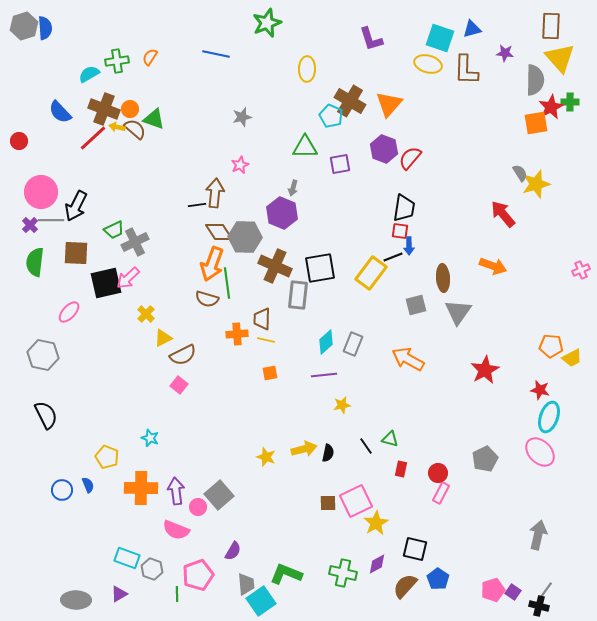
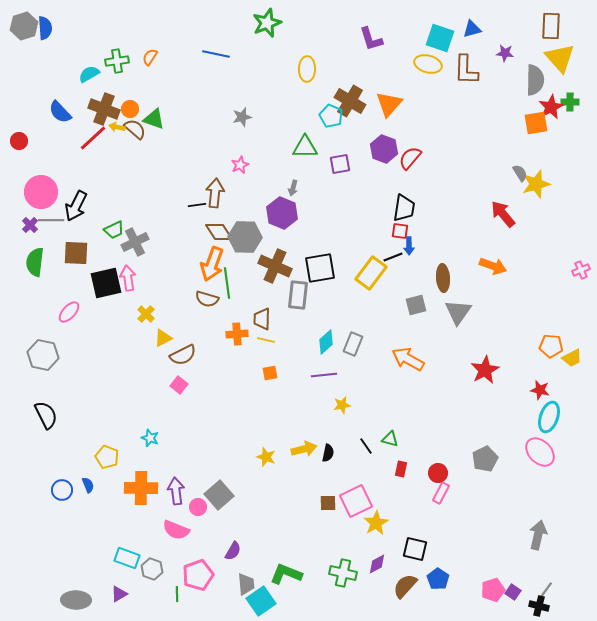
pink arrow at (128, 278): rotated 125 degrees clockwise
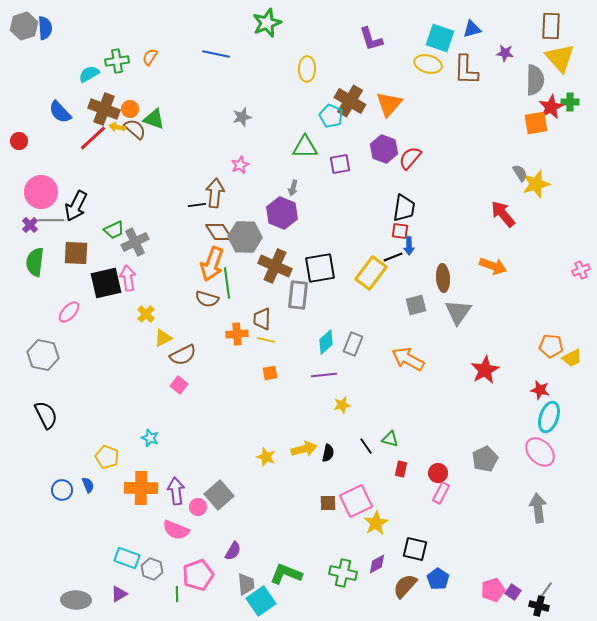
gray arrow at (538, 535): moved 27 px up; rotated 20 degrees counterclockwise
